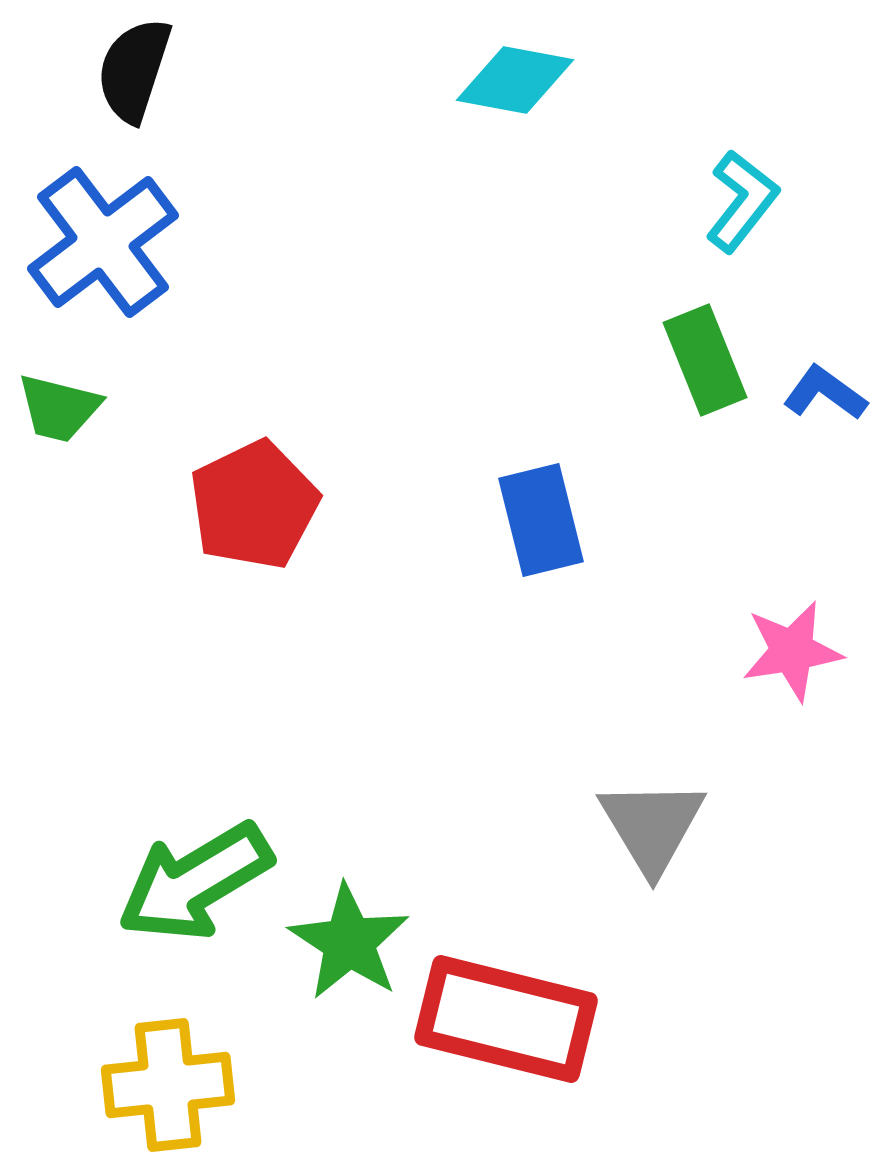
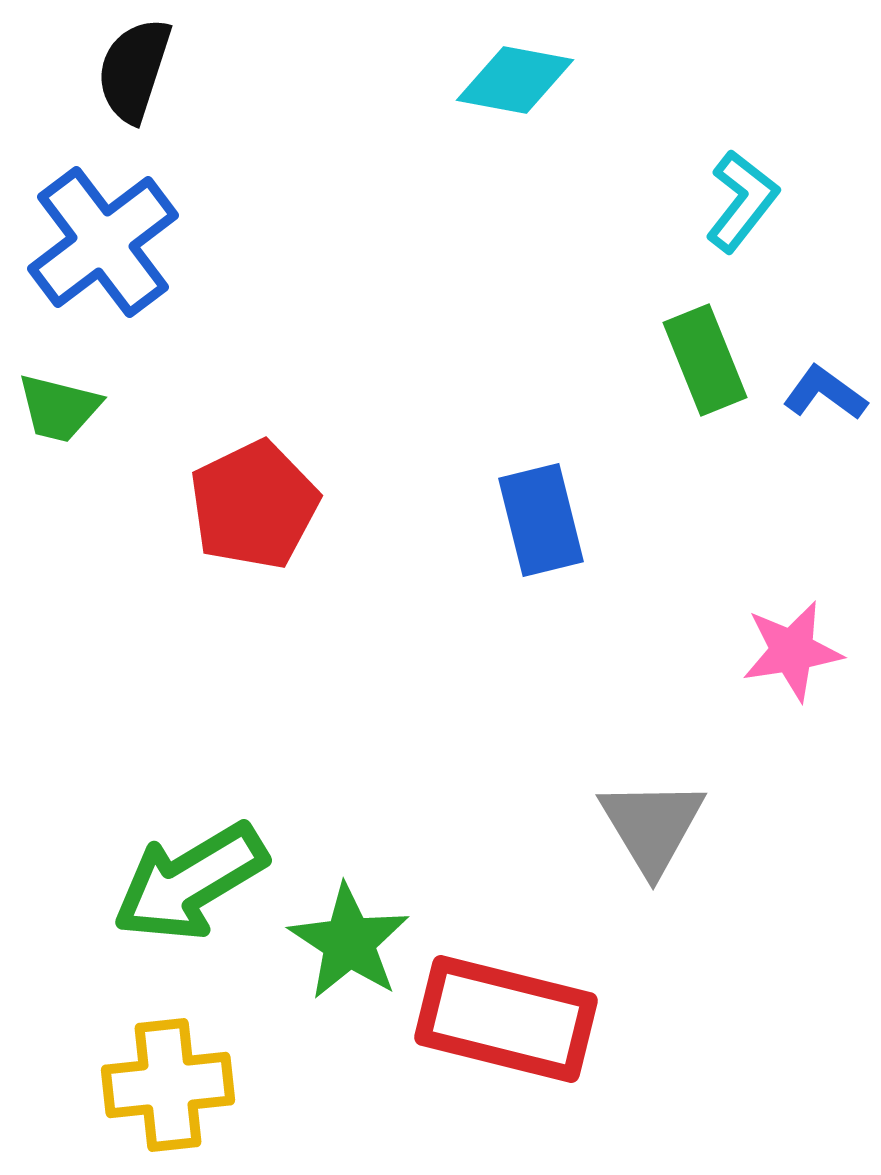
green arrow: moved 5 px left
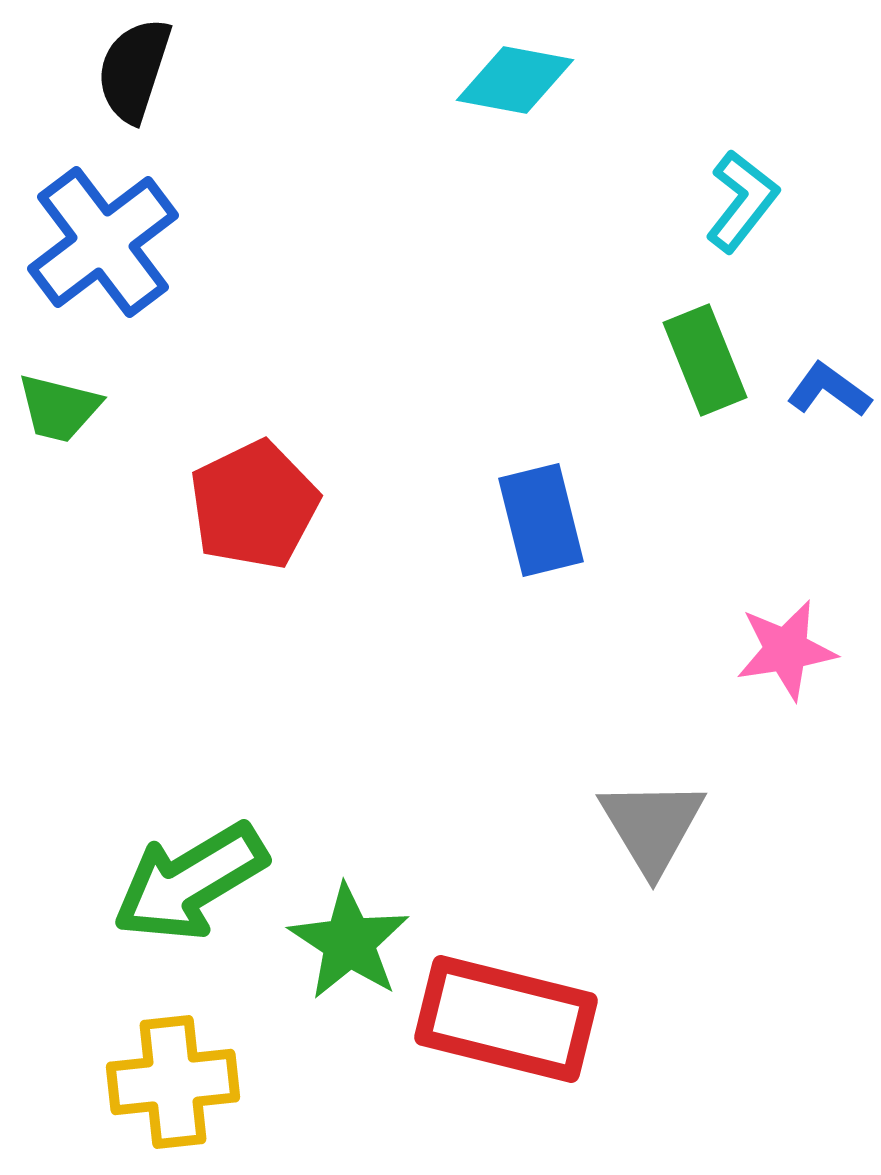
blue L-shape: moved 4 px right, 3 px up
pink star: moved 6 px left, 1 px up
yellow cross: moved 5 px right, 3 px up
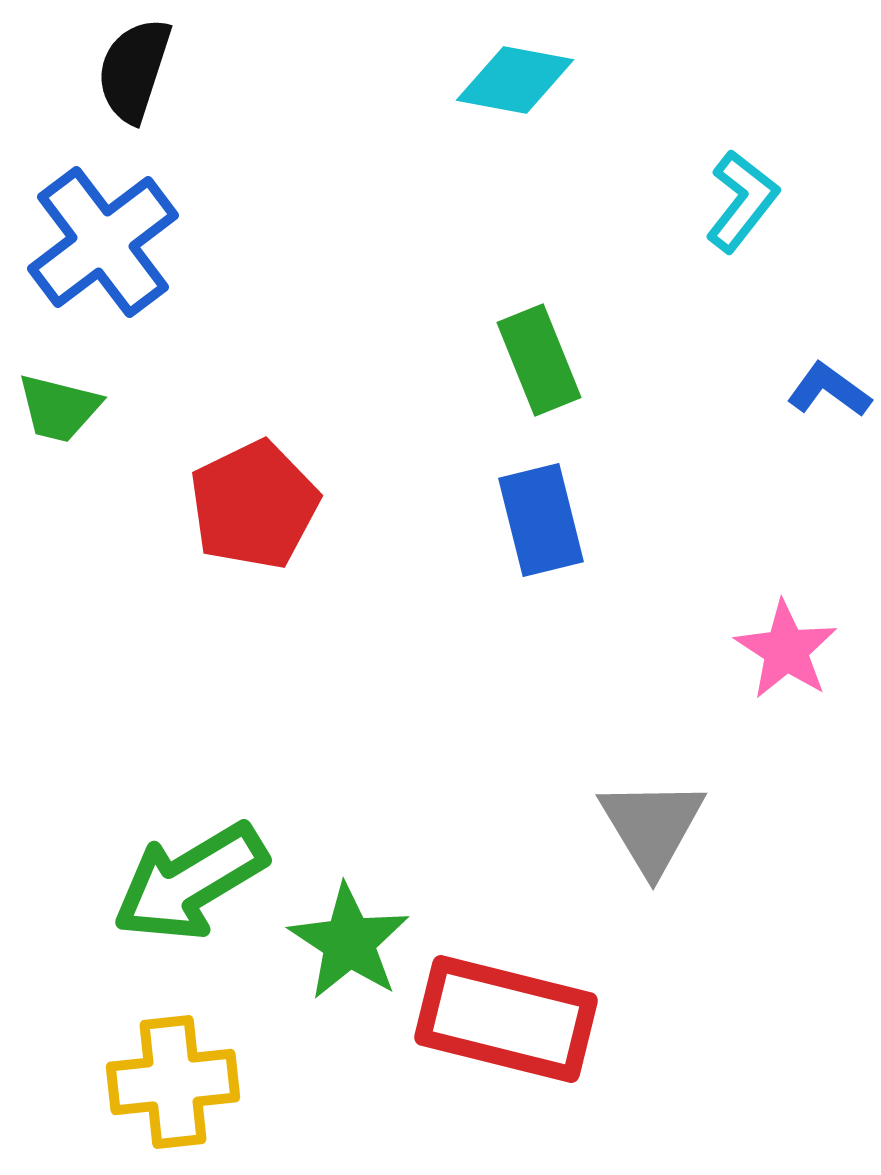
green rectangle: moved 166 px left
pink star: rotated 30 degrees counterclockwise
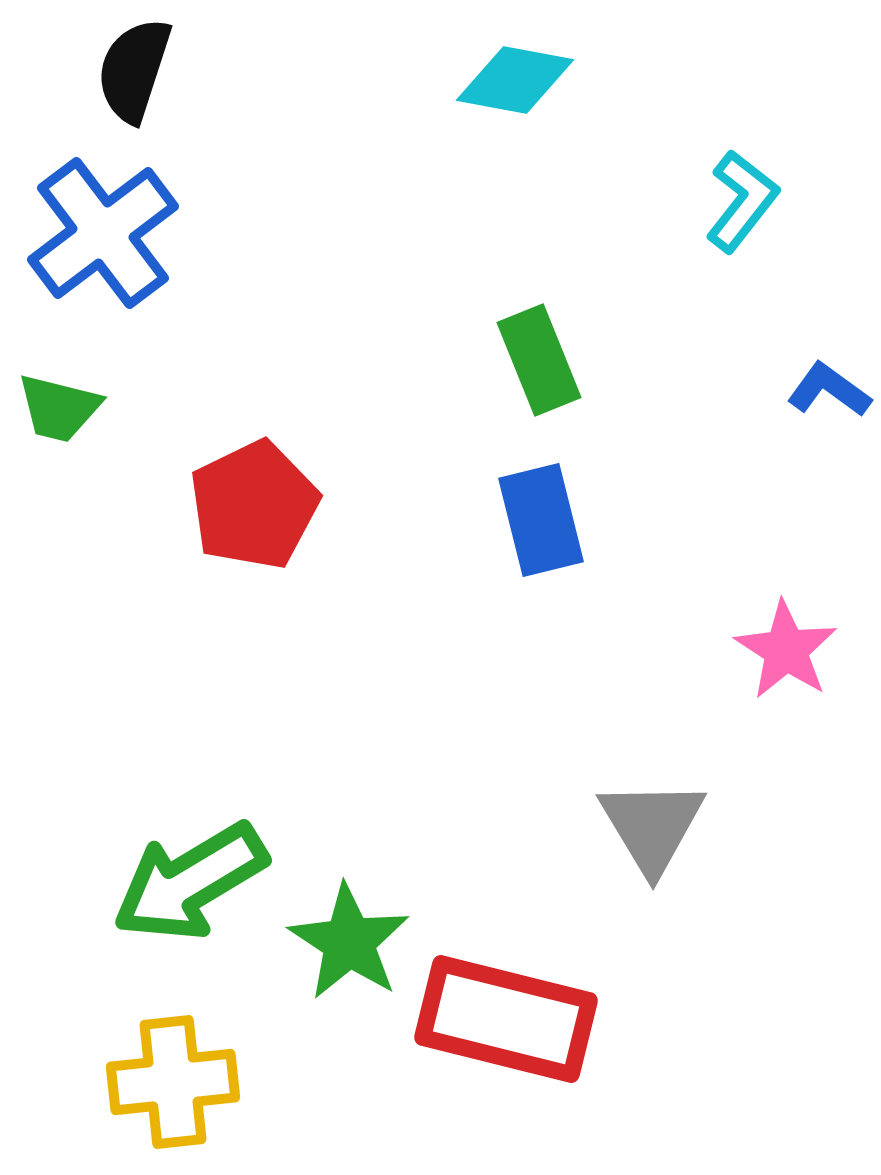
blue cross: moved 9 px up
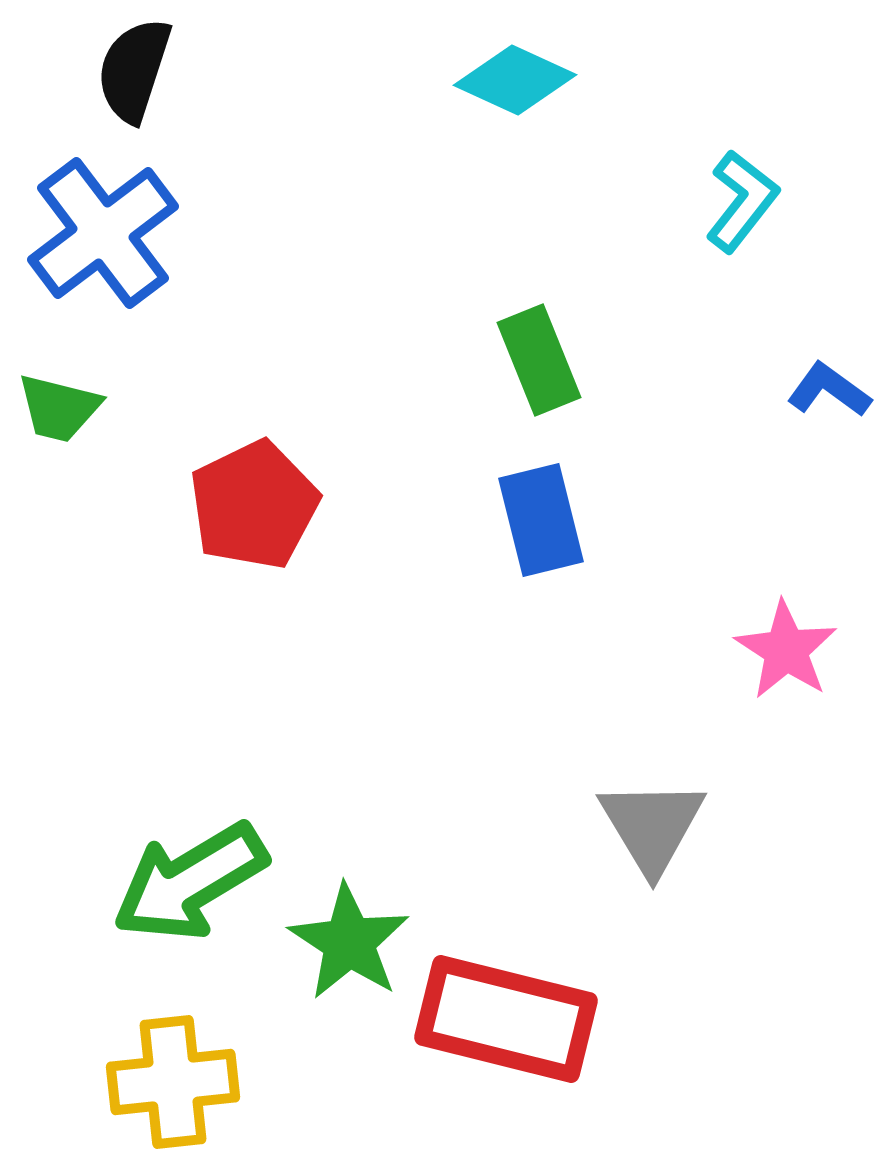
cyan diamond: rotated 14 degrees clockwise
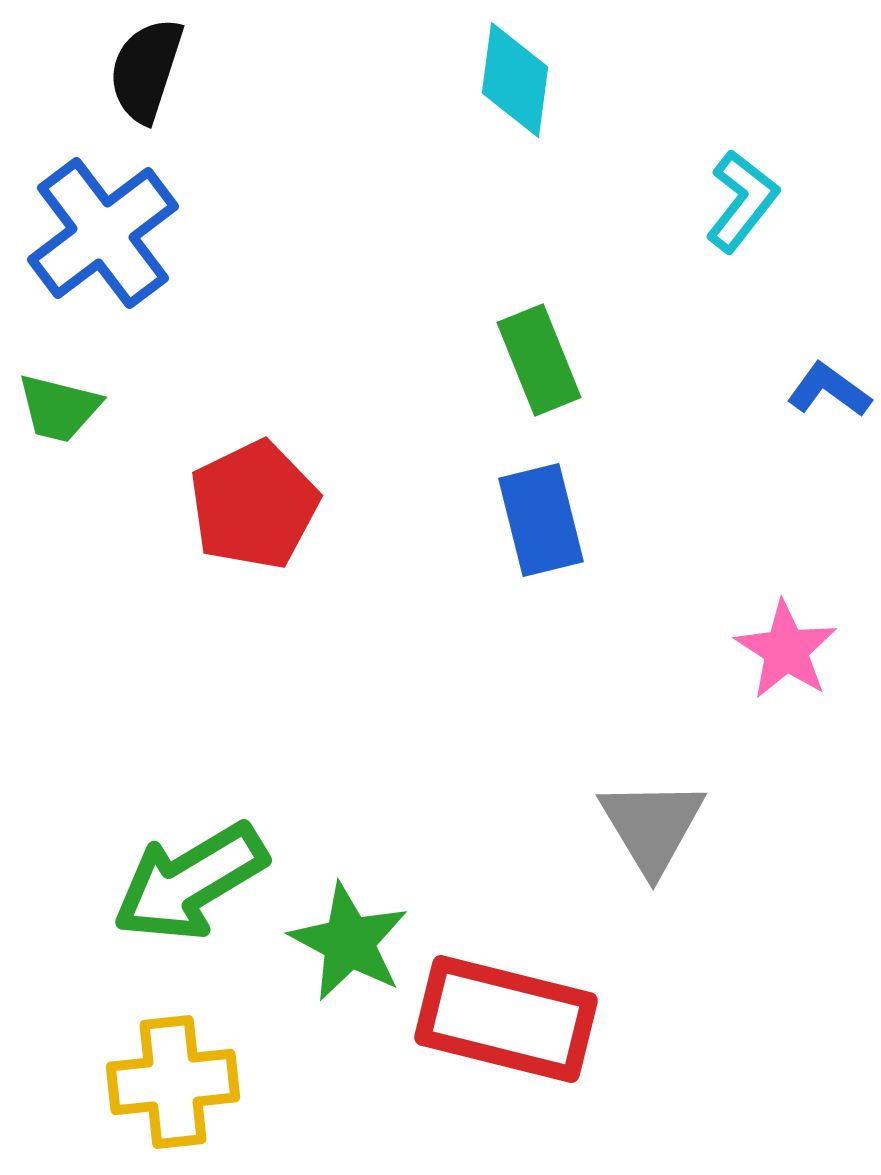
black semicircle: moved 12 px right
cyan diamond: rotated 73 degrees clockwise
green star: rotated 5 degrees counterclockwise
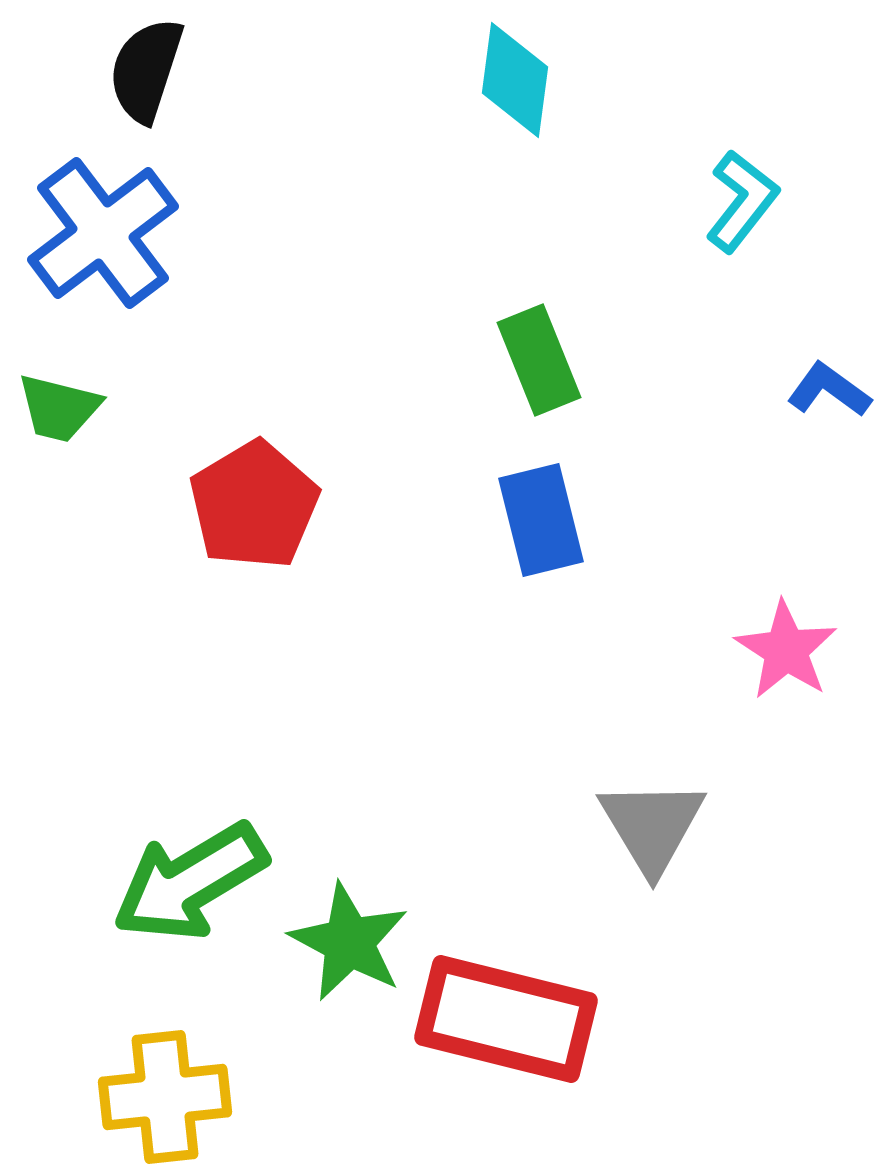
red pentagon: rotated 5 degrees counterclockwise
yellow cross: moved 8 px left, 15 px down
